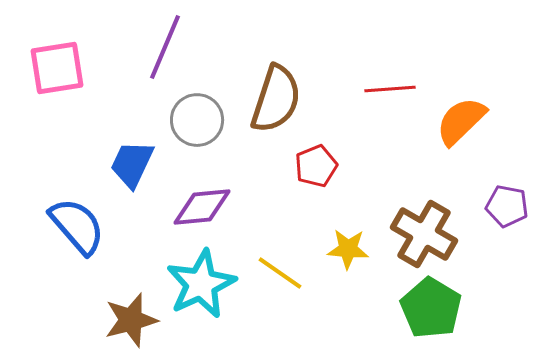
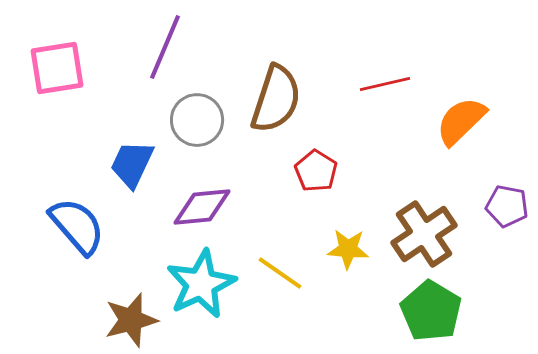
red line: moved 5 px left, 5 px up; rotated 9 degrees counterclockwise
red pentagon: moved 5 px down; rotated 18 degrees counterclockwise
brown cross: rotated 26 degrees clockwise
green pentagon: moved 3 px down
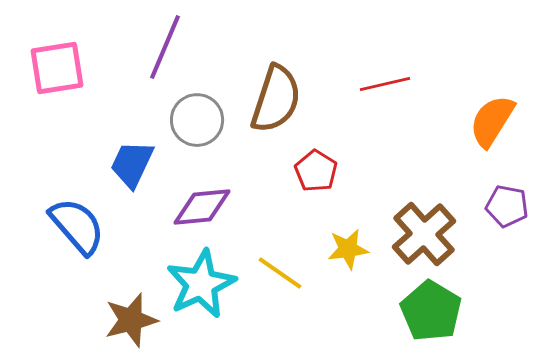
orange semicircle: moved 31 px right; rotated 14 degrees counterclockwise
brown cross: rotated 8 degrees counterclockwise
yellow star: rotated 12 degrees counterclockwise
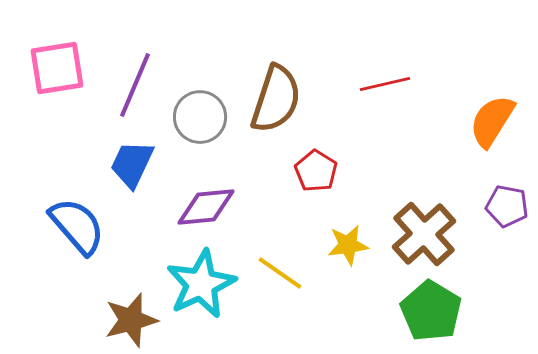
purple line: moved 30 px left, 38 px down
gray circle: moved 3 px right, 3 px up
purple diamond: moved 4 px right
yellow star: moved 4 px up
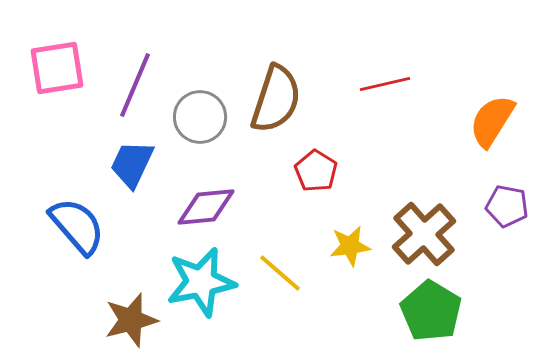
yellow star: moved 2 px right, 1 px down
yellow line: rotated 6 degrees clockwise
cyan star: moved 2 px up; rotated 14 degrees clockwise
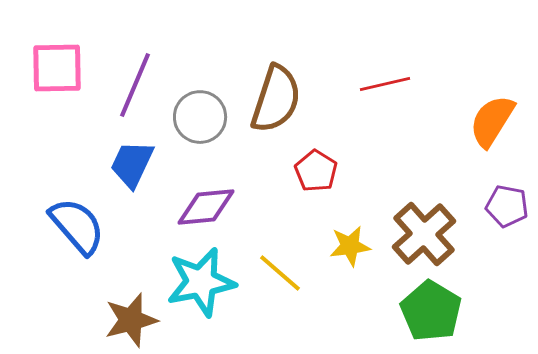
pink square: rotated 8 degrees clockwise
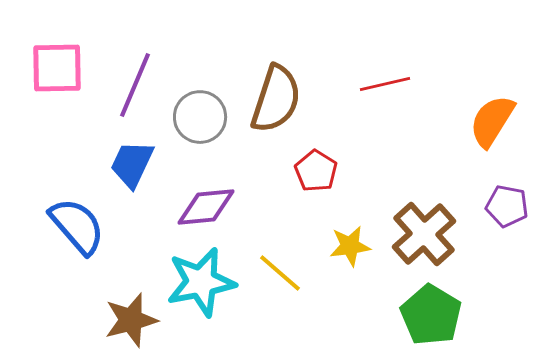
green pentagon: moved 4 px down
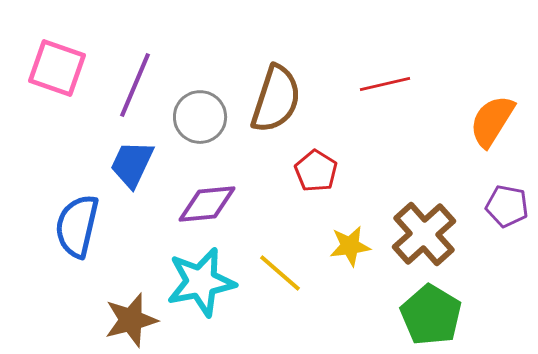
pink square: rotated 20 degrees clockwise
purple diamond: moved 1 px right, 3 px up
blue semicircle: rotated 126 degrees counterclockwise
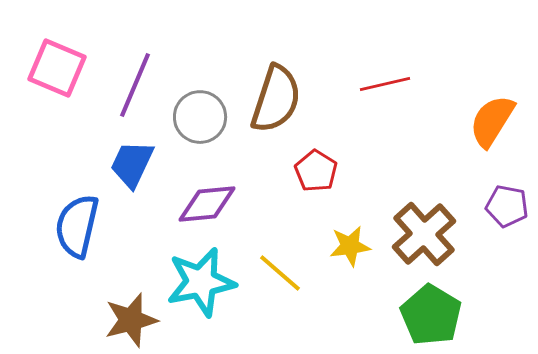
pink square: rotated 4 degrees clockwise
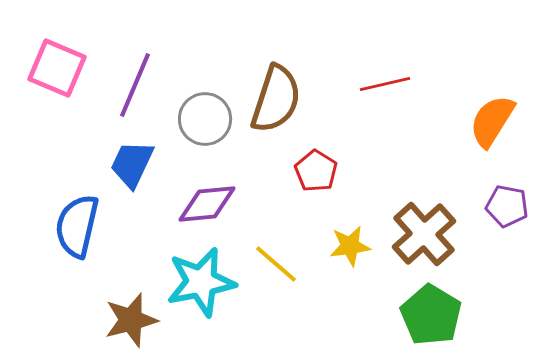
gray circle: moved 5 px right, 2 px down
yellow line: moved 4 px left, 9 px up
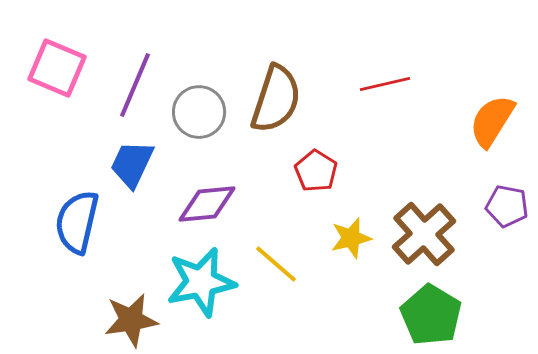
gray circle: moved 6 px left, 7 px up
blue semicircle: moved 4 px up
yellow star: moved 1 px right, 8 px up; rotated 6 degrees counterclockwise
brown star: rotated 6 degrees clockwise
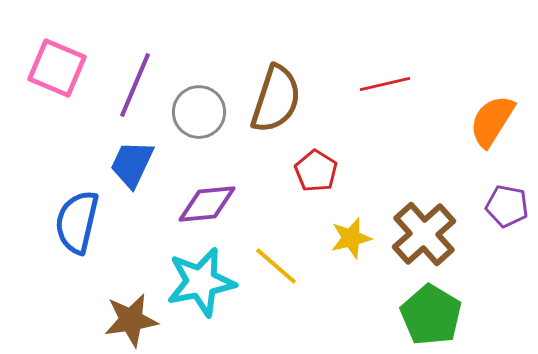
yellow line: moved 2 px down
